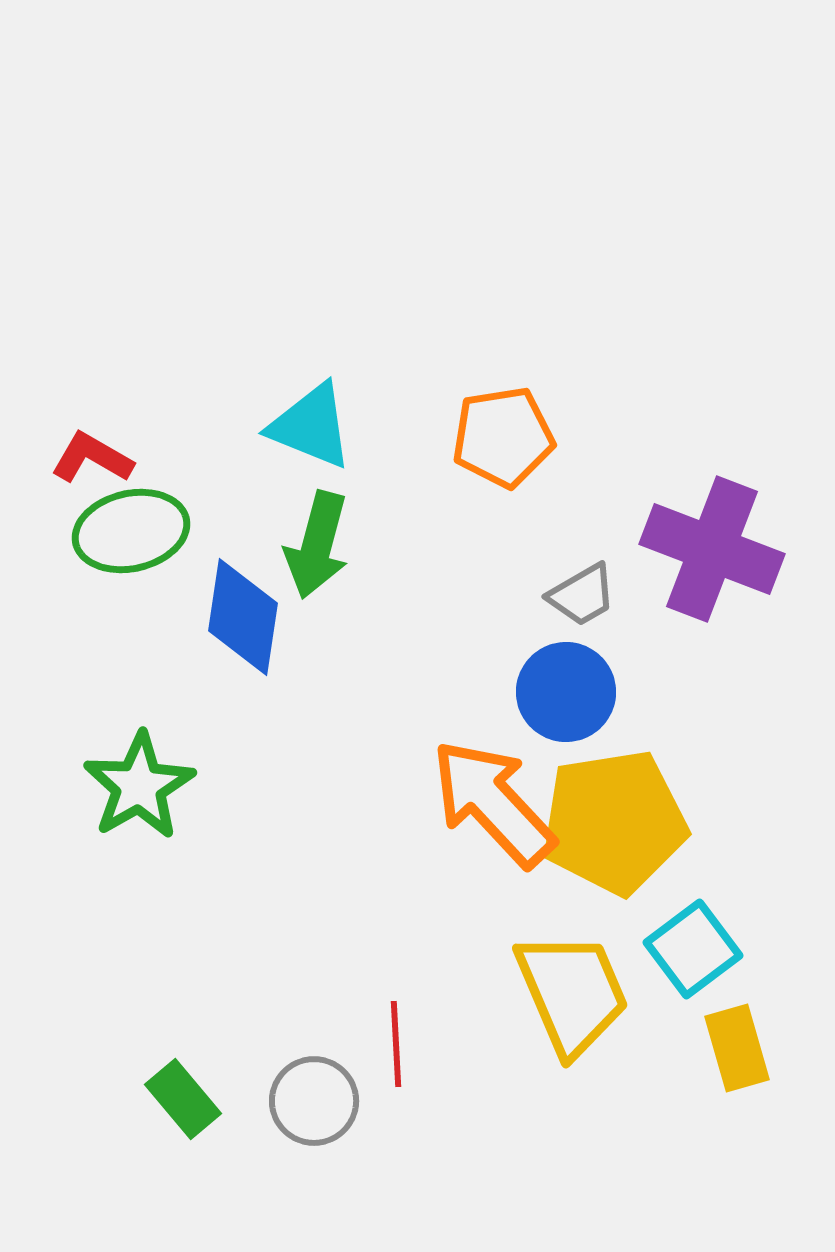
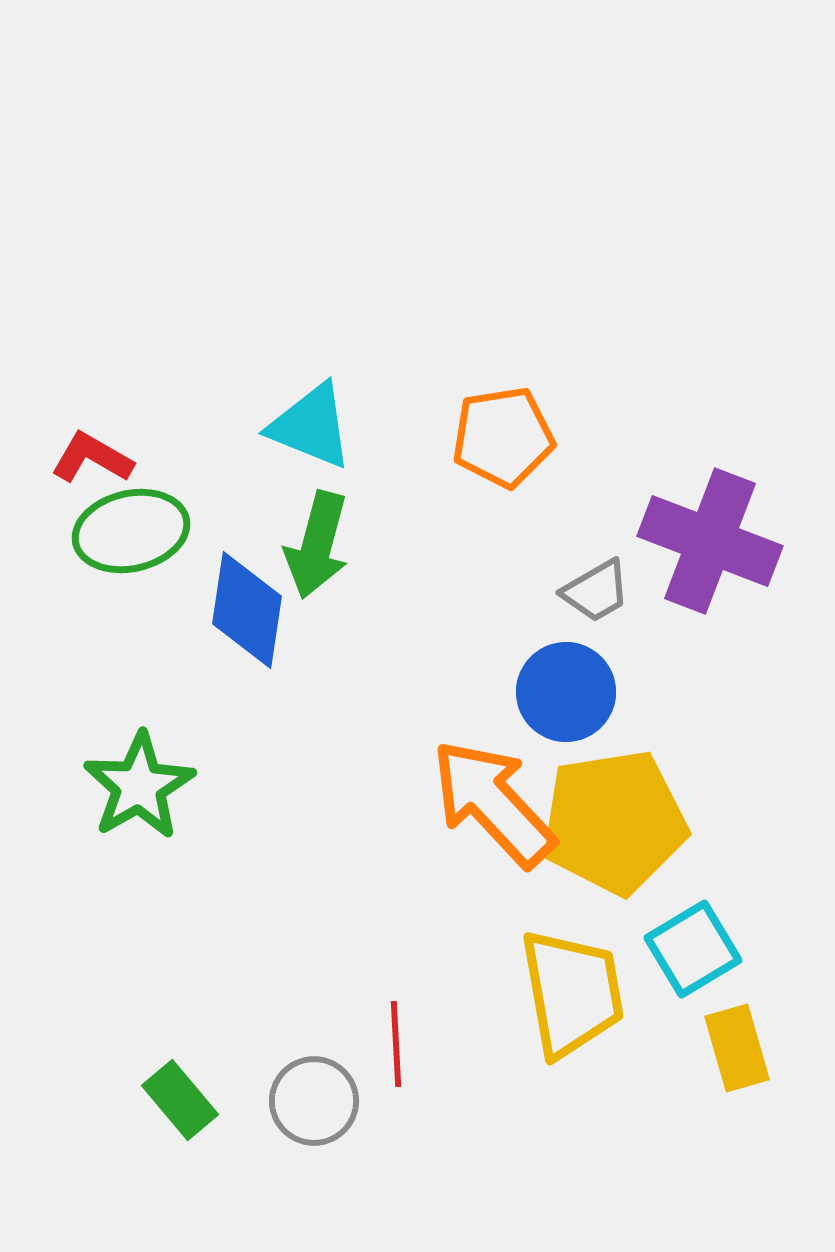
purple cross: moved 2 px left, 8 px up
gray trapezoid: moved 14 px right, 4 px up
blue diamond: moved 4 px right, 7 px up
cyan square: rotated 6 degrees clockwise
yellow trapezoid: rotated 13 degrees clockwise
green rectangle: moved 3 px left, 1 px down
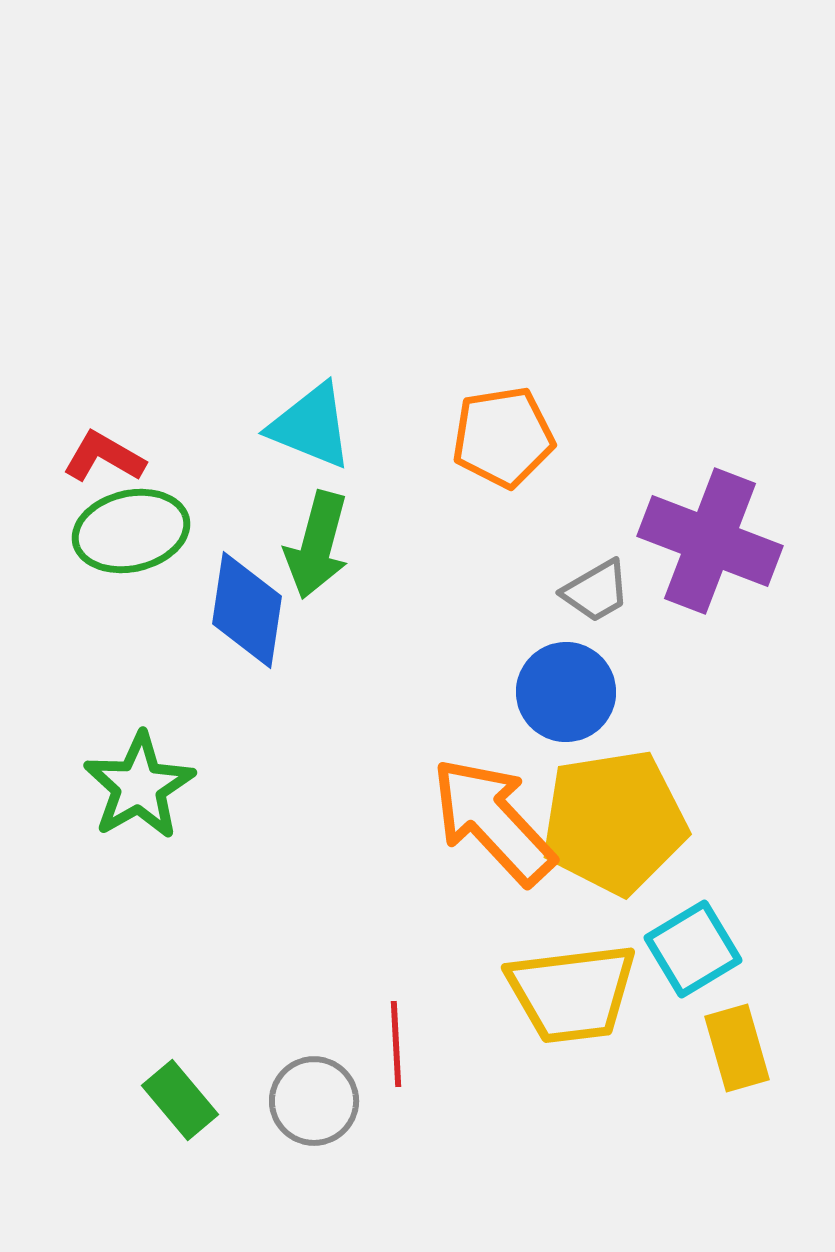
red L-shape: moved 12 px right, 1 px up
orange arrow: moved 18 px down
yellow trapezoid: rotated 93 degrees clockwise
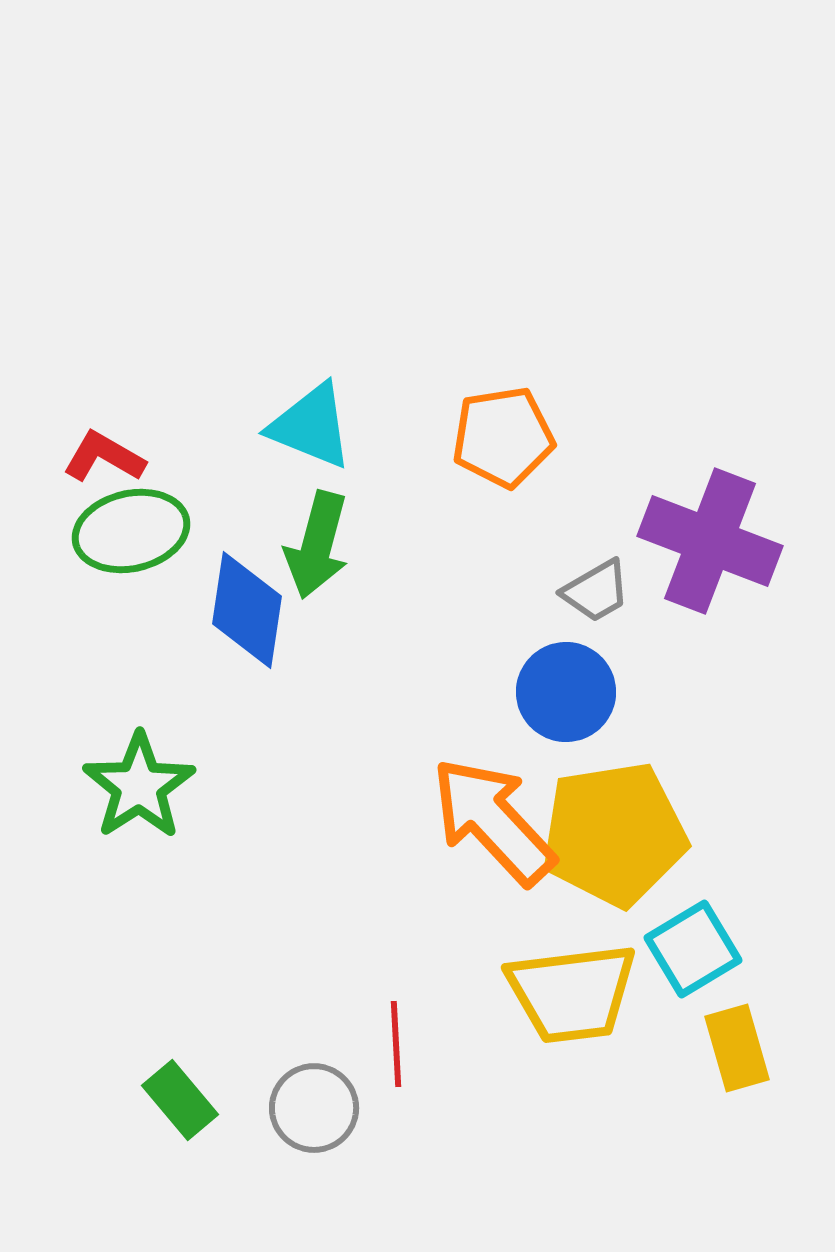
green star: rotated 3 degrees counterclockwise
yellow pentagon: moved 12 px down
gray circle: moved 7 px down
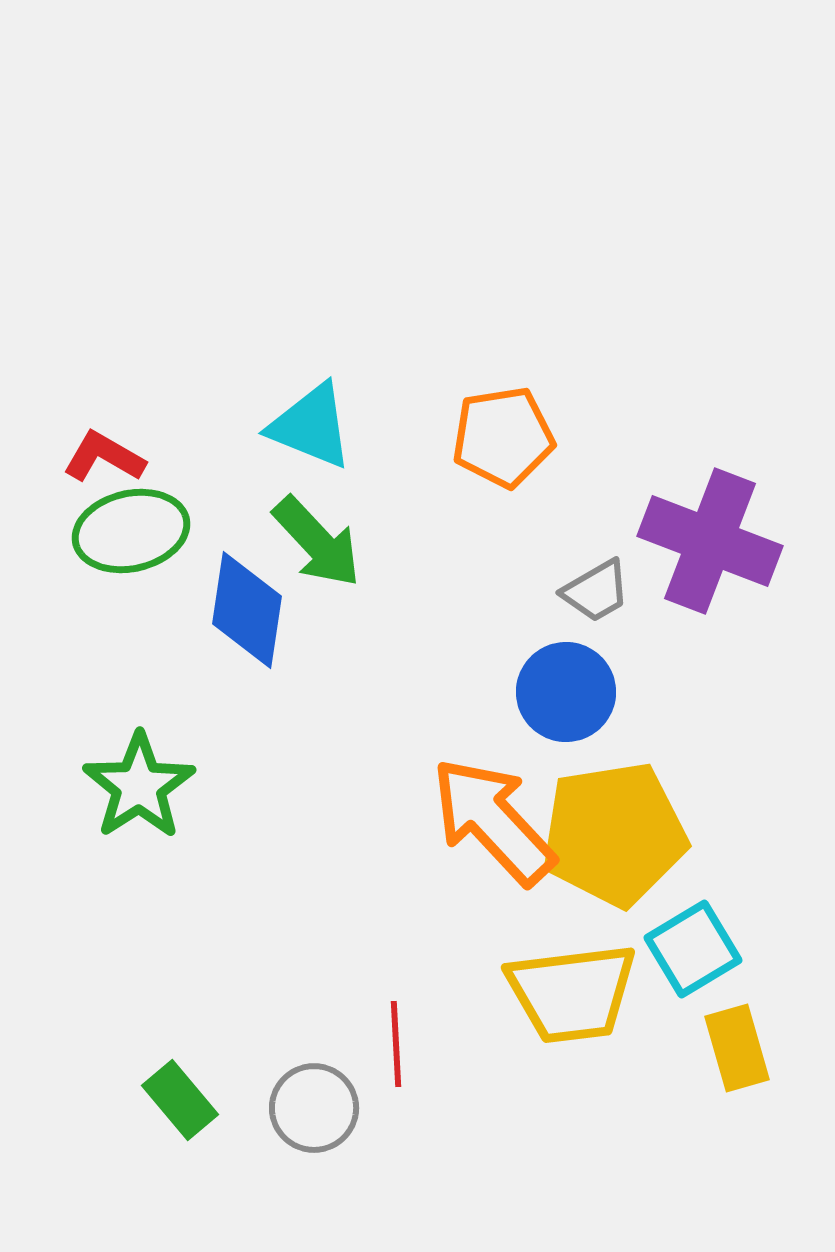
green arrow: moved 3 px up; rotated 58 degrees counterclockwise
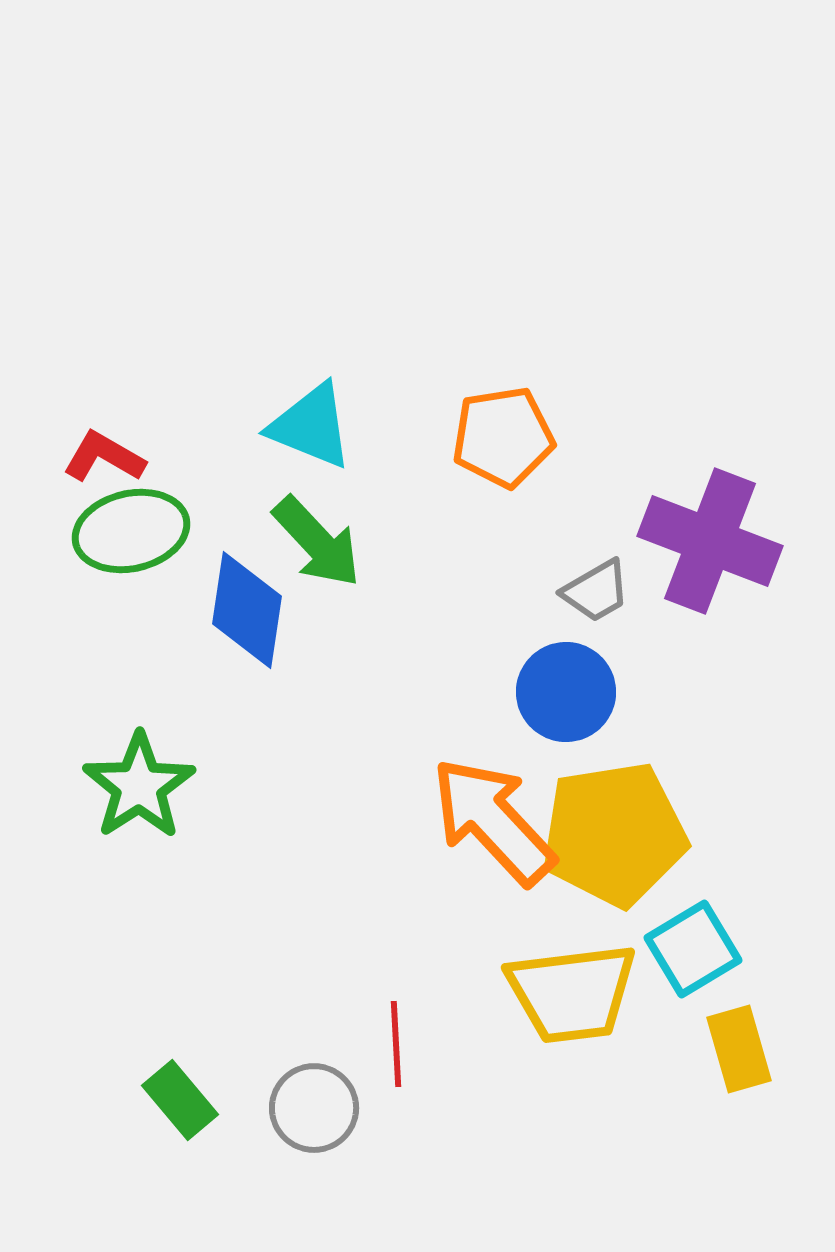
yellow rectangle: moved 2 px right, 1 px down
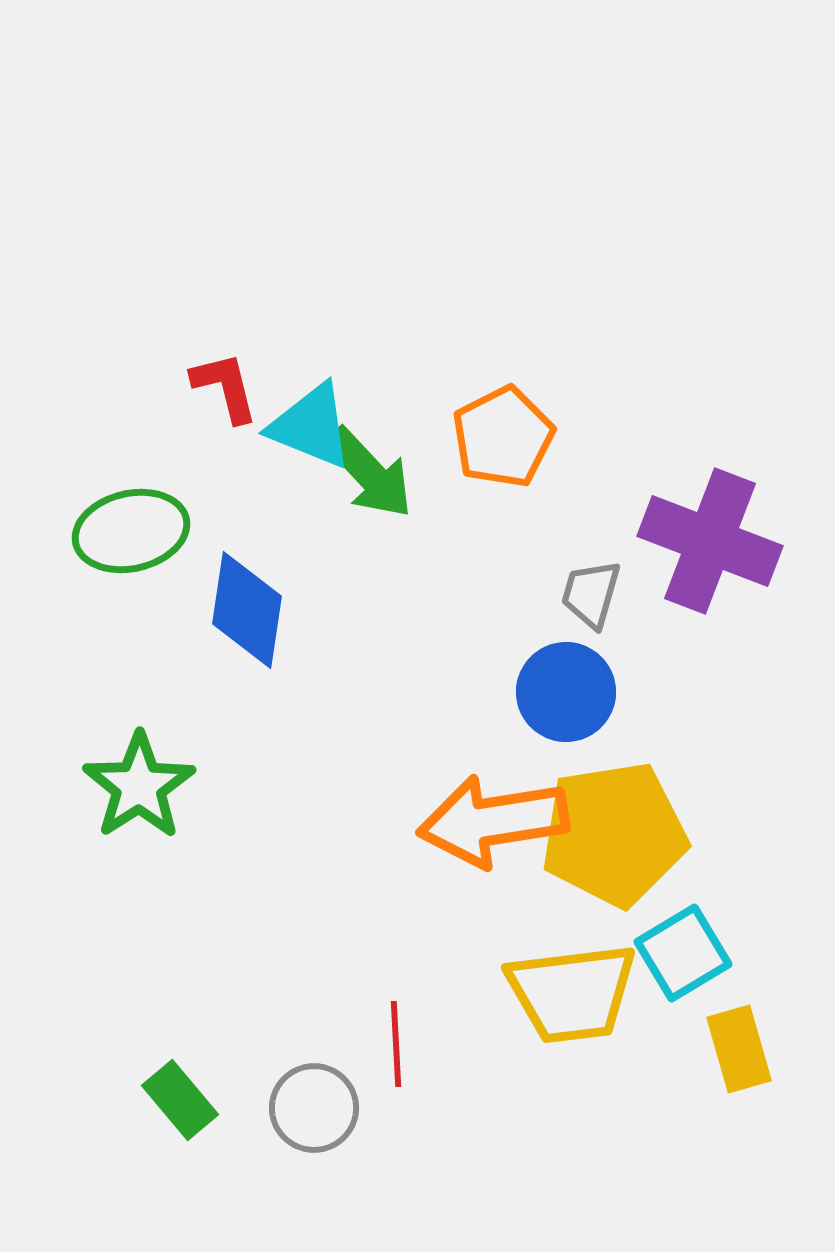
orange pentagon: rotated 18 degrees counterclockwise
red L-shape: moved 121 px right, 70 px up; rotated 46 degrees clockwise
green arrow: moved 52 px right, 69 px up
gray trapezoid: moved 5 px left, 3 px down; rotated 136 degrees clockwise
orange arrow: rotated 56 degrees counterclockwise
cyan square: moved 10 px left, 4 px down
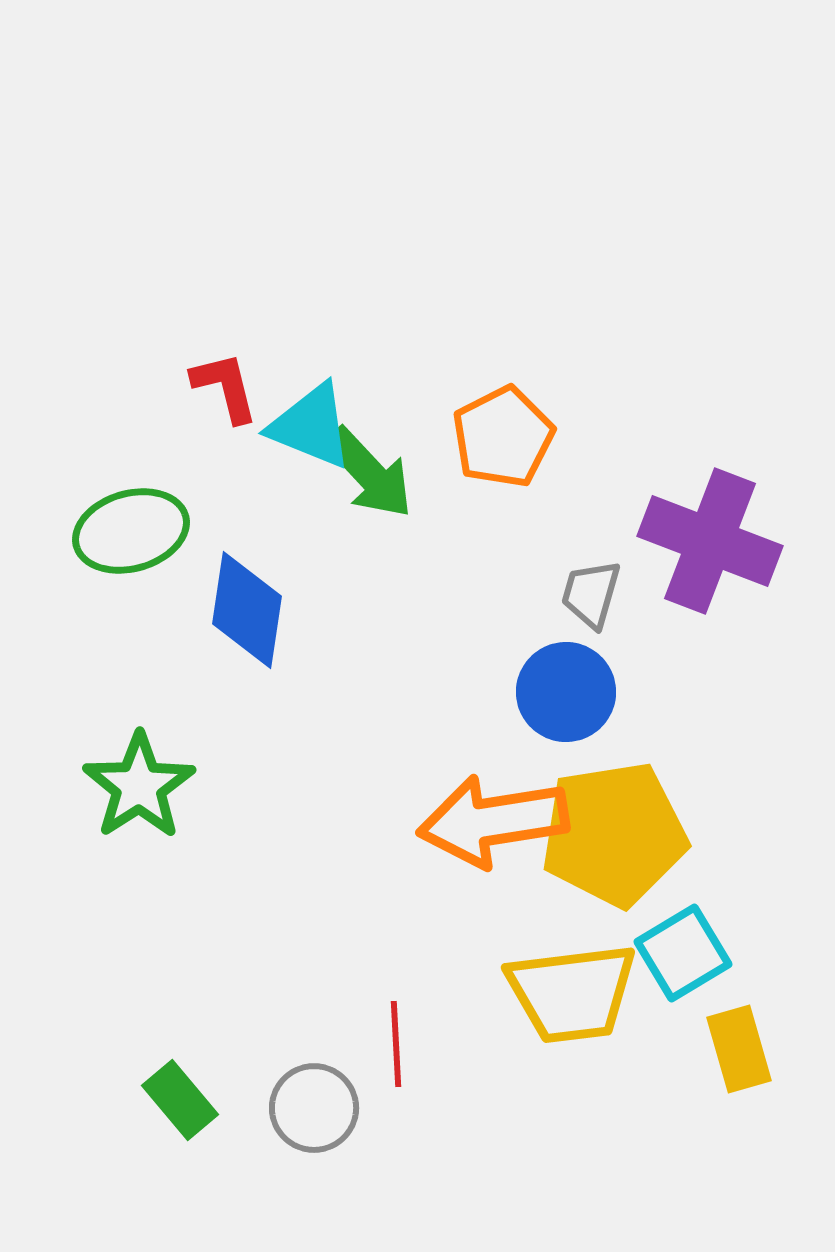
green ellipse: rotated 3 degrees counterclockwise
